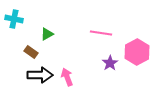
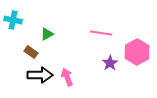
cyan cross: moved 1 px left, 1 px down
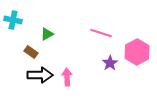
pink line: rotated 10 degrees clockwise
pink arrow: rotated 18 degrees clockwise
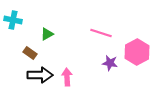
brown rectangle: moved 1 px left, 1 px down
purple star: rotated 28 degrees counterclockwise
